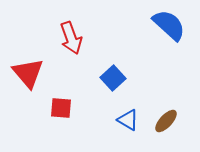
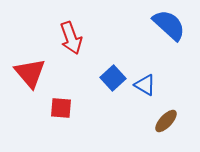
red triangle: moved 2 px right
blue triangle: moved 17 px right, 35 px up
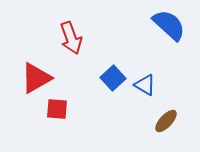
red triangle: moved 6 px right, 5 px down; rotated 40 degrees clockwise
red square: moved 4 px left, 1 px down
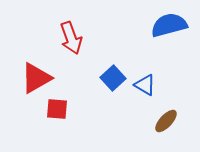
blue semicircle: rotated 57 degrees counterclockwise
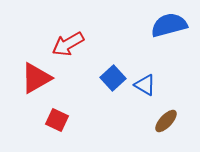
red arrow: moved 3 px left, 6 px down; rotated 80 degrees clockwise
red square: moved 11 px down; rotated 20 degrees clockwise
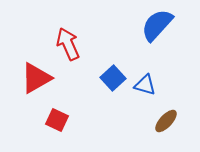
blue semicircle: moved 12 px left; rotated 33 degrees counterclockwise
red arrow: rotated 96 degrees clockwise
blue triangle: rotated 15 degrees counterclockwise
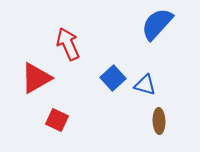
blue semicircle: moved 1 px up
brown ellipse: moved 7 px left; rotated 45 degrees counterclockwise
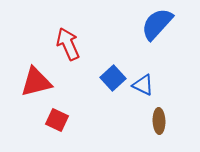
red triangle: moved 4 px down; rotated 16 degrees clockwise
blue triangle: moved 2 px left; rotated 10 degrees clockwise
